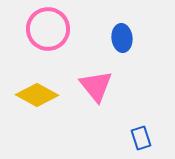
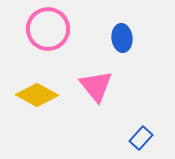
blue rectangle: rotated 60 degrees clockwise
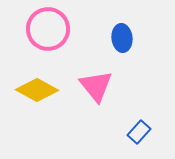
yellow diamond: moved 5 px up
blue rectangle: moved 2 px left, 6 px up
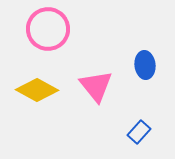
blue ellipse: moved 23 px right, 27 px down
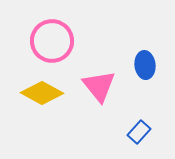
pink circle: moved 4 px right, 12 px down
pink triangle: moved 3 px right
yellow diamond: moved 5 px right, 3 px down
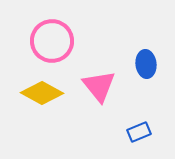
blue ellipse: moved 1 px right, 1 px up
blue rectangle: rotated 25 degrees clockwise
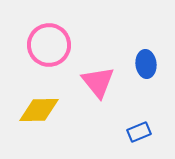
pink circle: moved 3 px left, 4 px down
pink triangle: moved 1 px left, 4 px up
yellow diamond: moved 3 px left, 17 px down; rotated 30 degrees counterclockwise
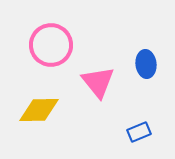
pink circle: moved 2 px right
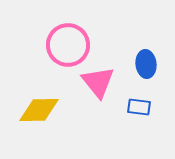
pink circle: moved 17 px right
blue rectangle: moved 25 px up; rotated 30 degrees clockwise
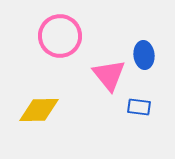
pink circle: moved 8 px left, 9 px up
blue ellipse: moved 2 px left, 9 px up
pink triangle: moved 11 px right, 7 px up
